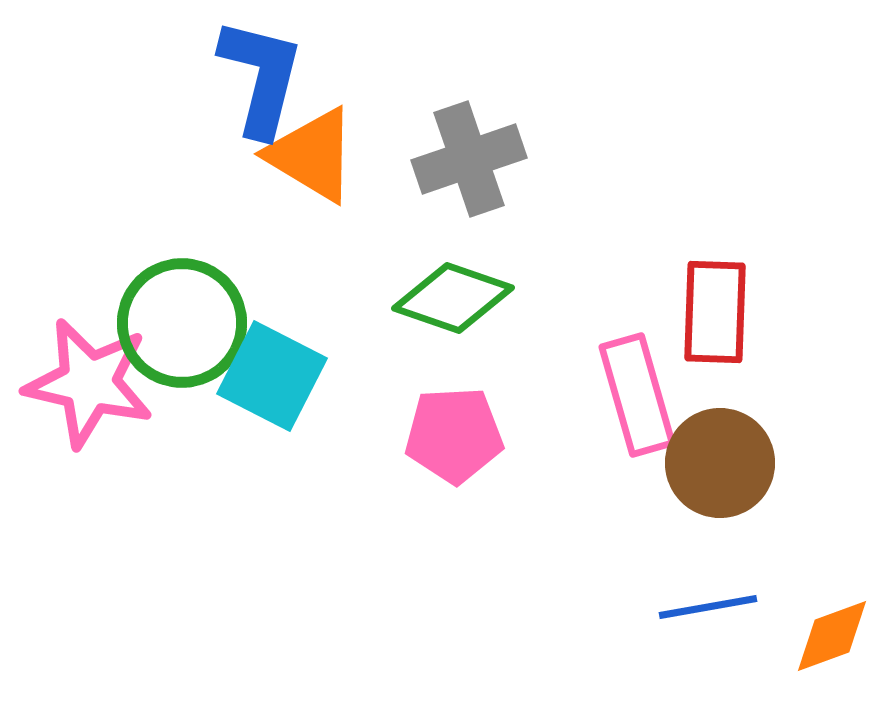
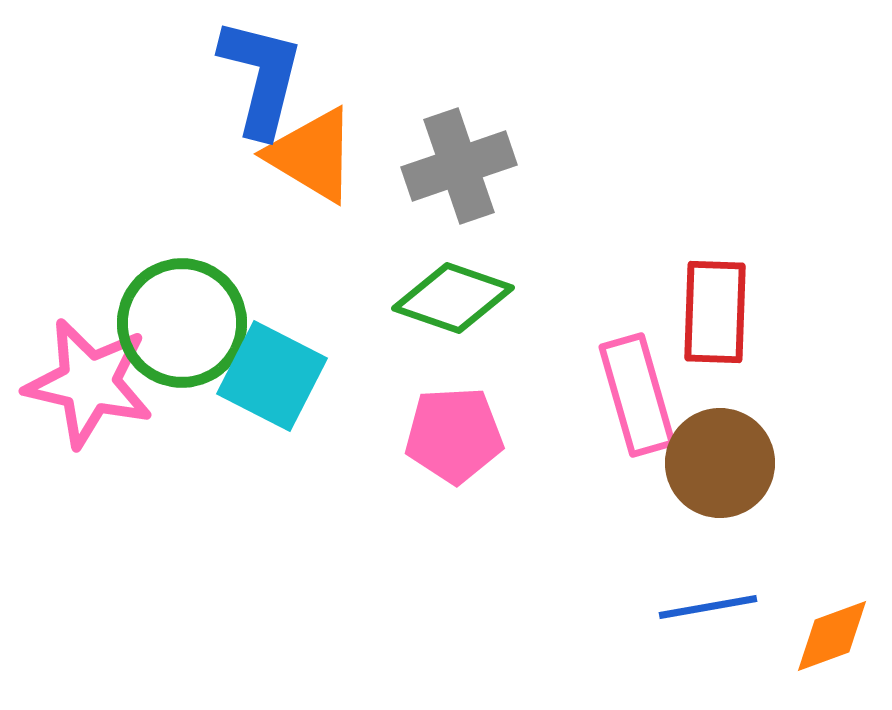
gray cross: moved 10 px left, 7 px down
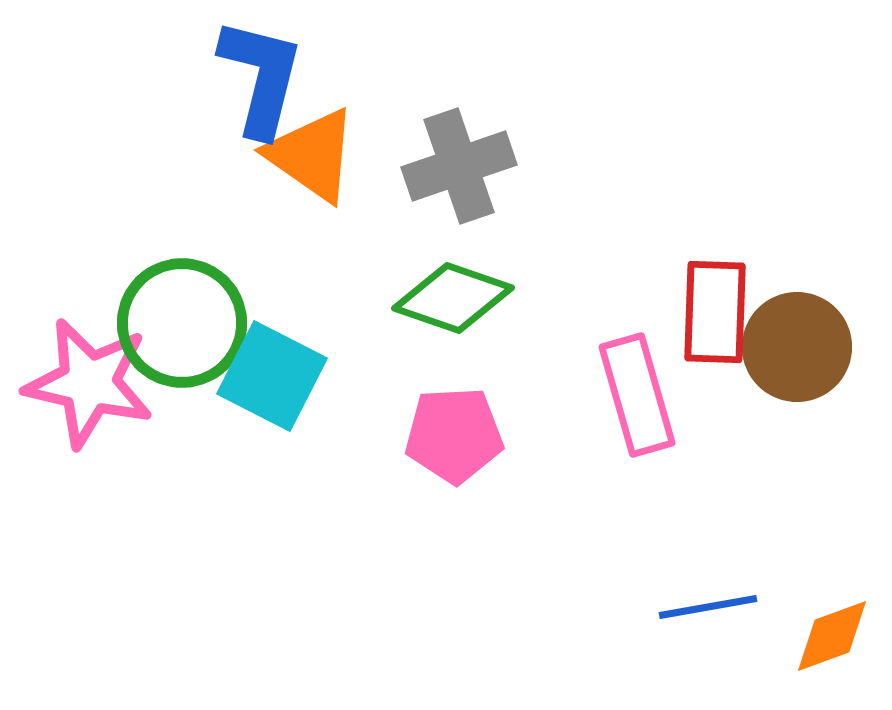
orange triangle: rotated 4 degrees clockwise
brown circle: moved 77 px right, 116 px up
